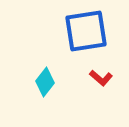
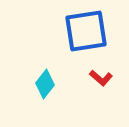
cyan diamond: moved 2 px down
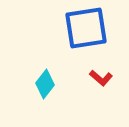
blue square: moved 3 px up
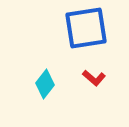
red L-shape: moved 7 px left
